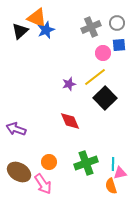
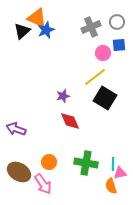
gray circle: moved 1 px up
black triangle: moved 2 px right
purple star: moved 6 px left, 12 px down
black square: rotated 15 degrees counterclockwise
green cross: rotated 30 degrees clockwise
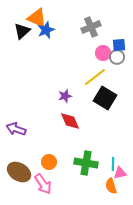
gray circle: moved 35 px down
purple star: moved 2 px right
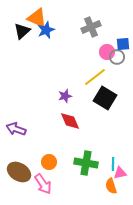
blue square: moved 4 px right, 1 px up
pink circle: moved 4 px right, 1 px up
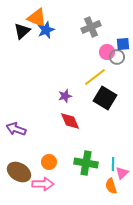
pink triangle: moved 2 px right; rotated 32 degrees counterclockwise
pink arrow: rotated 55 degrees counterclockwise
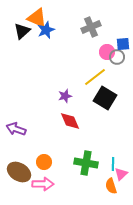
orange circle: moved 5 px left
pink triangle: moved 1 px left, 1 px down
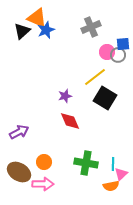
gray circle: moved 1 px right, 2 px up
purple arrow: moved 3 px right, 3 px down; rotated 132 degrees clockwise
orange semicircle: rotated 84 degrees counterclockwise
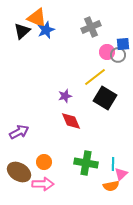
red diamond: moved 1 px right
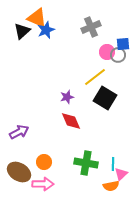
purple star: moved 2 px right, 1 px down
